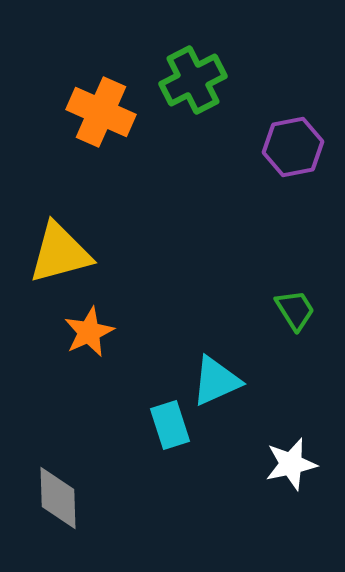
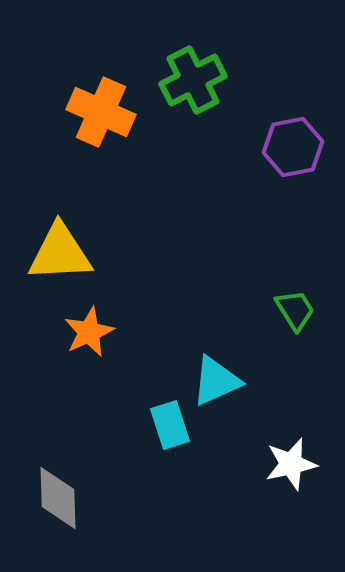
yellow triangle: rotated 12 degrees clockwise
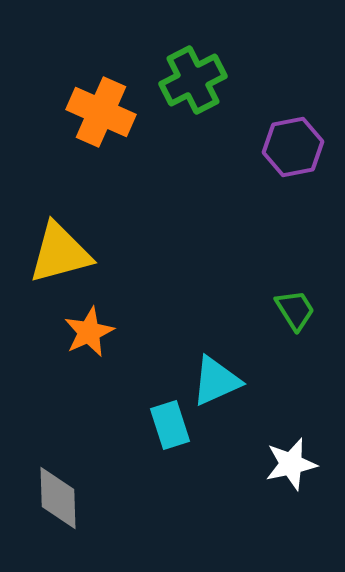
yellow triangle: rotated 12 degrees counterclockwise
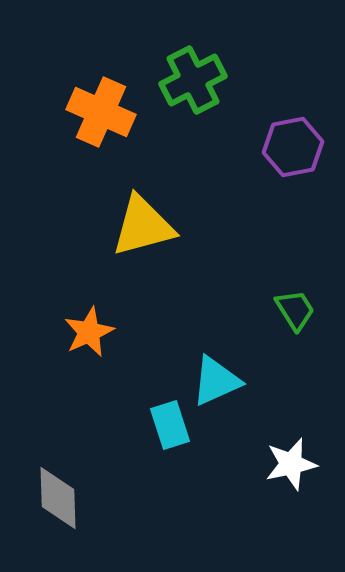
yellow triangle: moved 83 px right, 27 px up
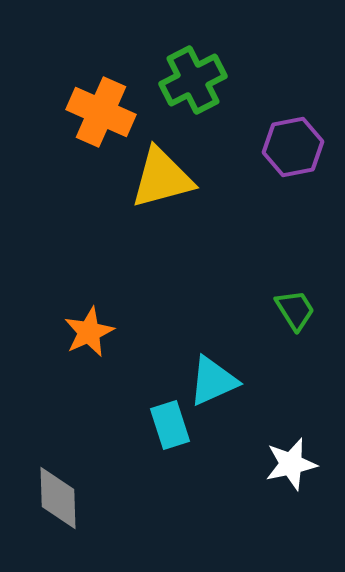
yellow triangle: moved 19 px right, 48 px up
cyan triangle: moved 3 px left
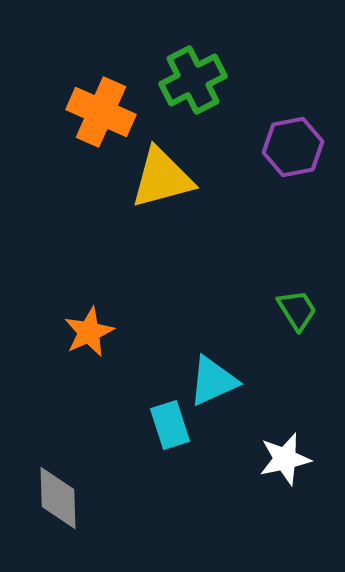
green trapezoid: moved 2 px right
white star: moved 6 px left, 5 px up
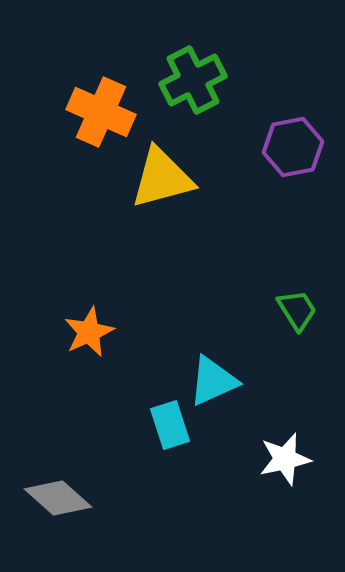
gray diamond: rotated 46 degrees counterclockwise
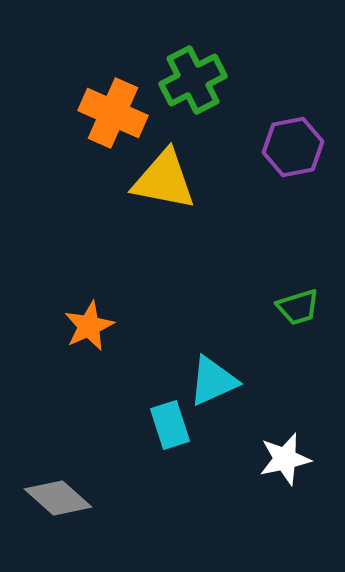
orange cross: moved 12 px right, 1 px down
yellow triangle: moved 2 px right, 2 px down; rotated 26 degrees clockwise
green trapezoid: moved 1 px right, 3 px up; rotated 105 degrees clockwise
orange star: moved 6 px up
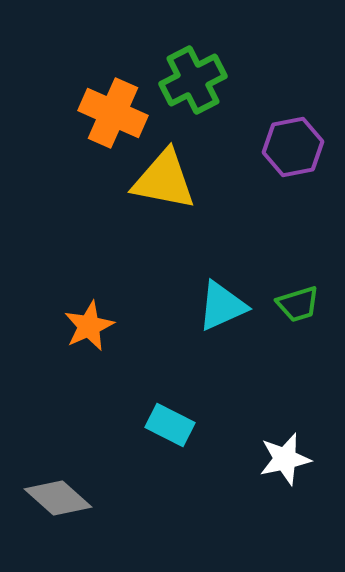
green trapezoid: moved 3 px up
cyan triangle: moved 9 px right, 75 px up
cyan rectangle: rotated 45 degrees counterclockwise
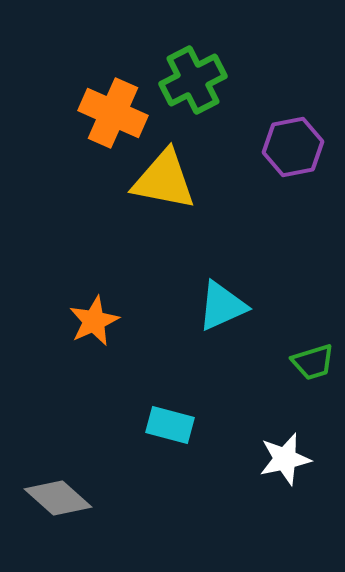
green trapezoid: moved 15 px right, 58 px down
orange star: moved 5 px right, 5 px up
cyan rectangle: rotated 12 degrees counterclockwise
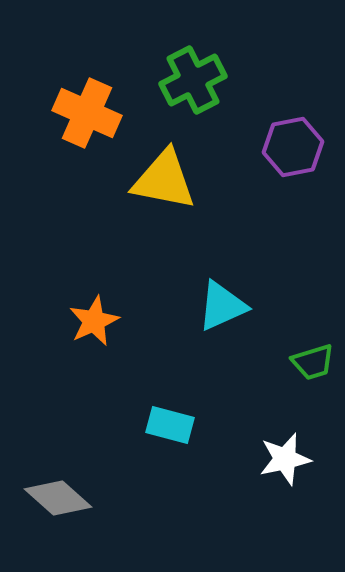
orange cross: moved 26 px left
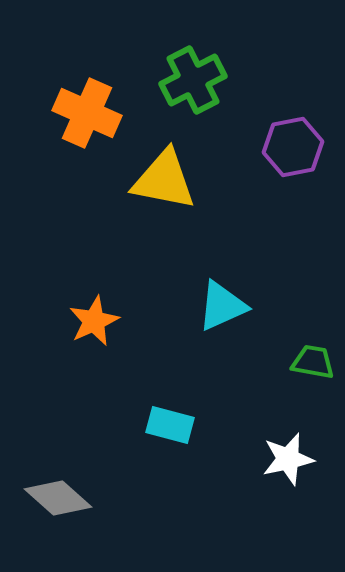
green trapezoid: rotated 153 degrees counterclockwise
white star: moved 3 px right
